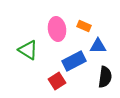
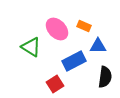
pink ellipse: rotated 35 degrees counterclockwise
green triangle: moved 3 px right, 3 px up
red square: moved 2 px left, 3 px down
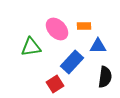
orange rectangle: rotated 24 degrees counterclockwise
green triangle: rotated 40 degrees counterclockwise
blue rectangle: moved 2 px left, 1 px down; rotated 20 degrees counterclockwise
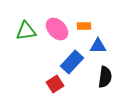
green triangle: moved 5 px left, 16 px up
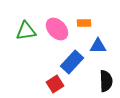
orange rectangle: moved 3 px up
black semicircle: moved 1 px right, 4 px down; rotated 10 degrees counterclockwise
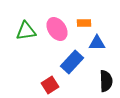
pink ellipse: rotated 10 degrees clockwise
blue triangle: moved 1 px left, 3 px up
red square: moved 5 px left, 1 px down
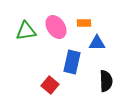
pink ellipse: moved 1 px left, 2 px up
blue rectangle: rotated 30 degrees counterclockwise
red square: rotated 18 degrees counterclockwise
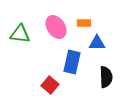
green triangle: moved 6 px left, 3 px down; rotated 15 degrees clockwise
black semicircle: moved 4 px up
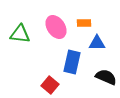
black semicircle: rotated 65 degrees counterclockwise
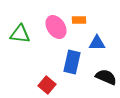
orange rectangle: moved 5 px left, 3 px up
red square: moved 3 px left
